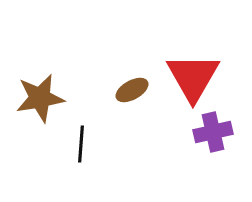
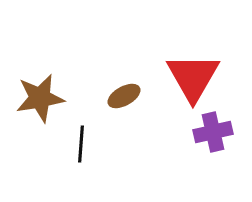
brown ellipse: moved 8 px left, 6 px down
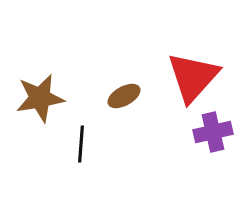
red triangle: rotated 12 degrees clockwise
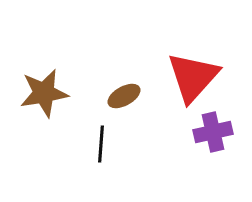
brown star: moved 4 px right, 5 px up
black line: moved 20 px right
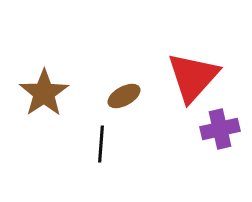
brown star: rotated 24 degrees counterclockwise
purple cross: moved 7 px right, 3 px up
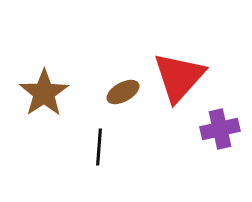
red triangle: moved 14 px left
brown ellipse: moved 1 px left, 4 px up
black line: moved 2 px left, 3 px down
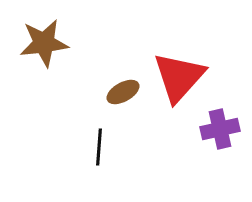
brown star: moved 50 px up; rotated 27 degrees clockwise
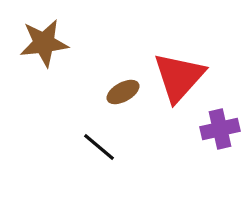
black line: rotated 54 degrees counterclockwise
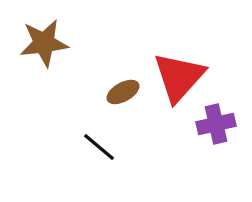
purple cross: moved 4 px left, 5 px up
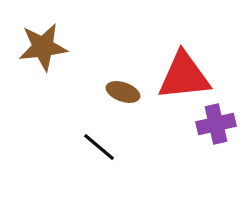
brown star: moved 1 px left, 4 px down
red triangle: moved 5 px right, 1 px up; rotated 42 degrees clockwise
brown ellipse: rotated 48 degrees clockwise
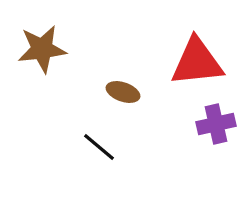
brown star: moved 1 px left, 2 px down
red triangle: moved 13 px right, 14 px up
